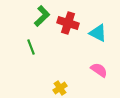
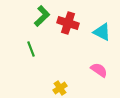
cyan triangle: moved 4 px right, 1 px up
green line: moved 2 px down
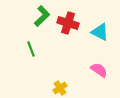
cyan triangle: moved 2 px left
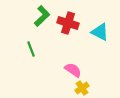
pink semicircle: moved 26 px left
yellow cross: moved 22 px right
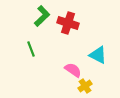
cyan triangle: moved 2 px left, 23 px down
yellow cross: moved 3 px right, 2 px up
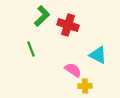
red cross: moved 2 px down
yellow cross: rotated 32 degrees clockwise
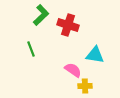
green L-shape: moved 1 px left, 1 px up
cyan triangle: moved 3 px left; rotated 18 degrees counterclockwise
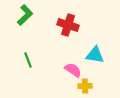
green L-shape: moved 16 px left
green line: moved 3 px left, 11 px down
